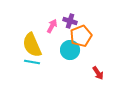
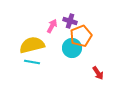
yellow semicircle: rotated 100 degrees clockwise
cyan circle: moved 2 px right, 2 px up
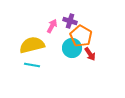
orange pentagon: rotated 20 degrees counterclockwise
cyan line: moved 3 px down
red arrow: moved 8 px left, 19 px up
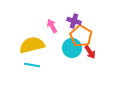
purple cross: moved 4 px right
pink arrow: rotated 56 degrees counterclockwise
red arrow: moved 2 px up
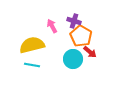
cyan circle: moved 1 px right, 11 px down
red arrow: rotated 16 degrees counterclockwise
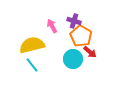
cyan line: rotated 42 degrees clockwise
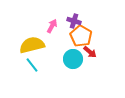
pink arrow: rotated 56 degrees clockwise
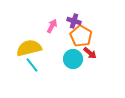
yellow semicircle: moved 3 px left, 3 px down
red arrow: moved 1 px down
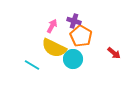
yellow semicircle: moved 25 px right; rotated 140 degrees counterclockwise
red arrow: moved 24 px right
cyan line: rotated 21 degrees counterclockwise
